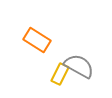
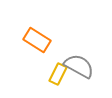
yellow rectangle: moved 2 px left
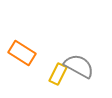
orange rectangle: moved 15 px left, 13 px down
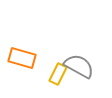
orange rectangle: moved 5 px down; rotated 16 degrees counterclockwise
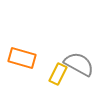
gray semicircle: moved 2 px up
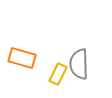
gray semicircle: rotated 120 degrees counterclockwise
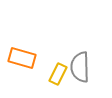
gray semicircle: moved 1 px right, 3 px down
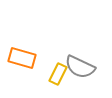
gray semicircle: rotated 64 degrees counterclockwise
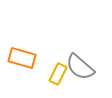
gray semicircle: rotated 16 degrees clockwise
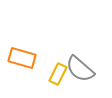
gray semicircle: moved 2 px down
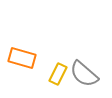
gray semicircle: moved 4 px right, 5 px down
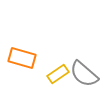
yellow rectangle: rotated 30 degrees clockwise
